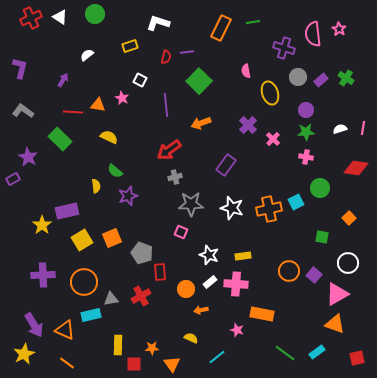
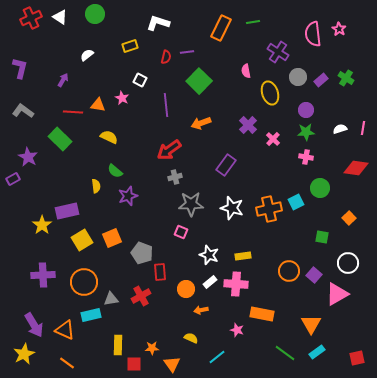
purple cross at (284, 48): moved 6 px left, 4 px down; rotated 15 degrees clockwise
orange triangle at (335, 324): moved 24 px left; rotated 40 degrees clockwise
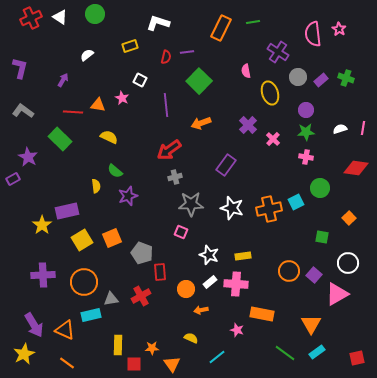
green cross at (346, 78): rotated 14 degrees counterclockwise
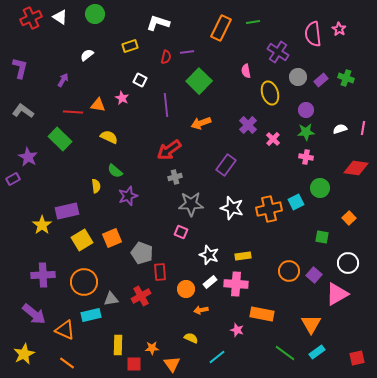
purple arrow at (34, 325): moved 11 px up; rotated 20 degrees counterclockwise
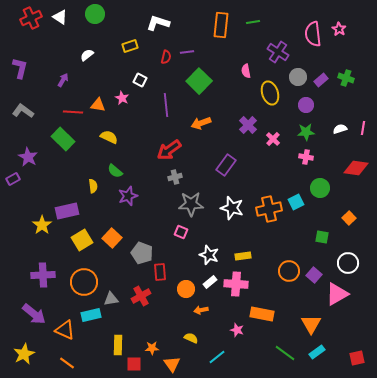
orange rectangle at (221, 28): moved 3 px up; rotated 20 degrees counterclockwise
purple circle at (306, 110): moved 5 px up
green rectangle at (60, 139): moved 3 px right
yellow semicircle at (96, 186): moved 3 px left
orange square at (112, 238): rotated 24 degrees counterclockwise
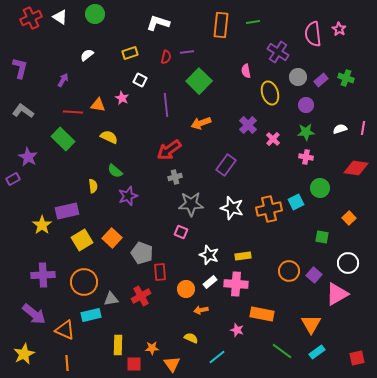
yellow rectangle at (130, 46): moved 7 px down
green line at (285, 353): moved 3 px left, 2 px up
orange line at (67, 363): rotated 49 degrees clockwise
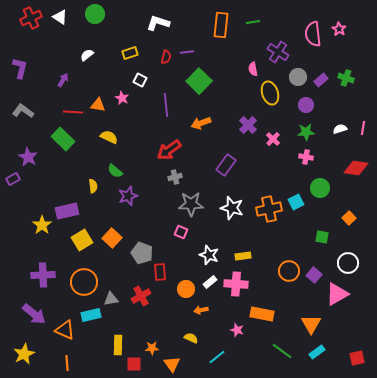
pink semicircle at (246, 71): moved 7 px right, 2 px up
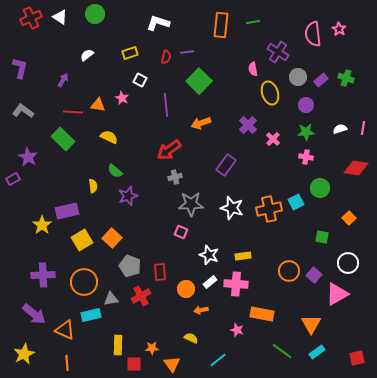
gray pentagon at (142, 253): moved 12 px left, 13 px down
cyan line at (217, 357): moved 1 px right, 3 px down
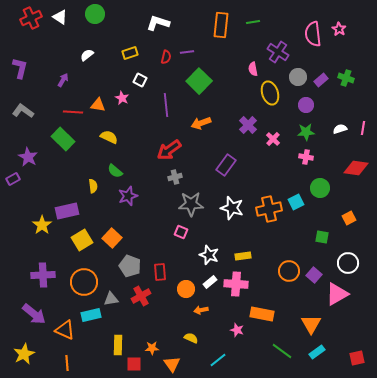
orange square at (349, 218): rotated 16 degrees clockwise
